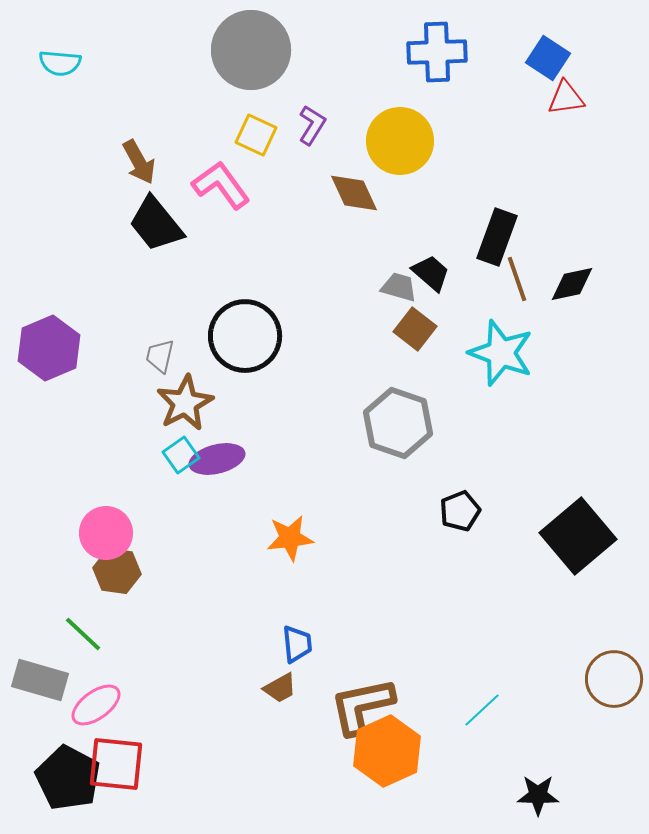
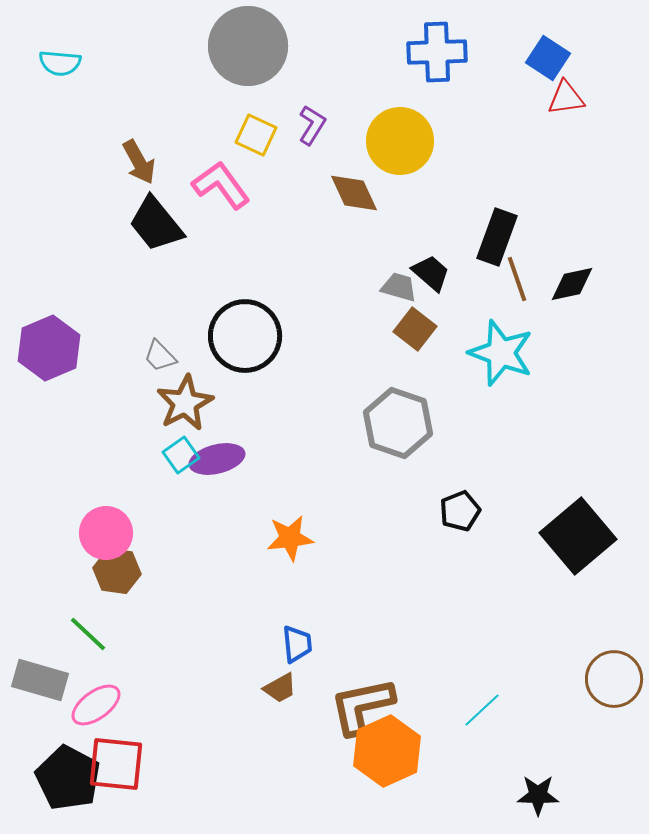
gray circle at (251, 50): moved 3 px left, 4 px up
gray trapezoid at (160, 356): rotated 57 degrees counterclockwise
green line at (83, 634): moved 5 px right
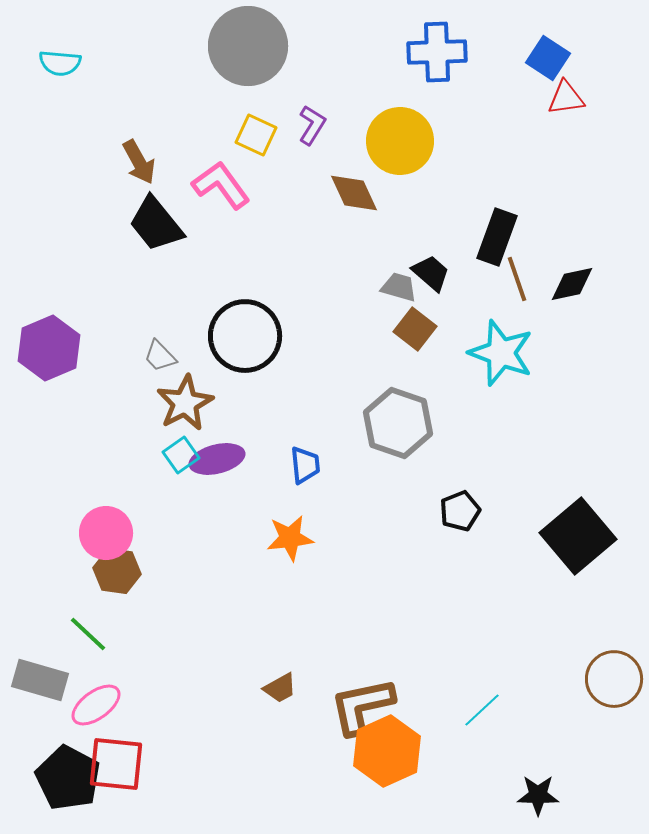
blue trapezoid at (297, 644): moved 8 px right, 179 px up
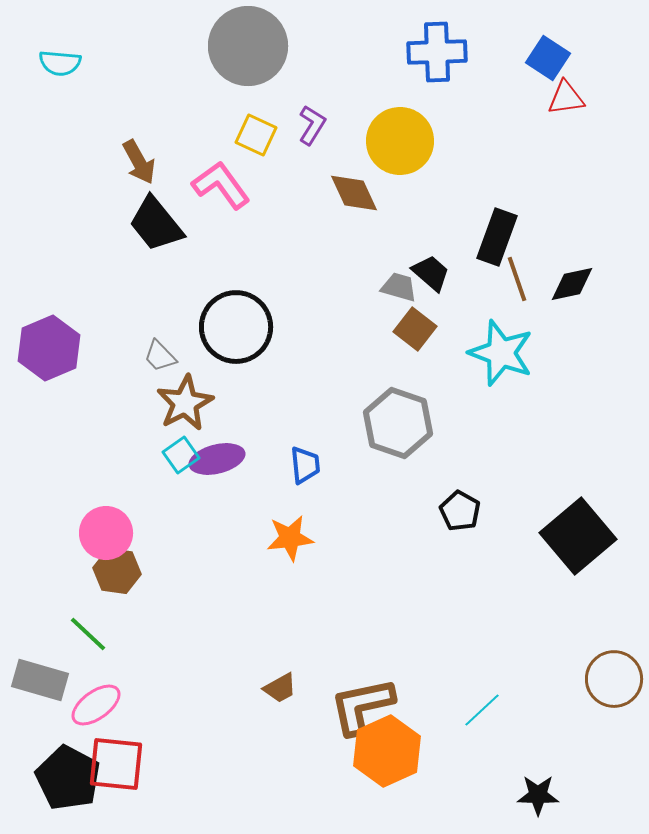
black circle at (245, 336): moved 9 px left, 9 px up
black pentagon at (460, 511): rotated 21 degrees counterclockwise
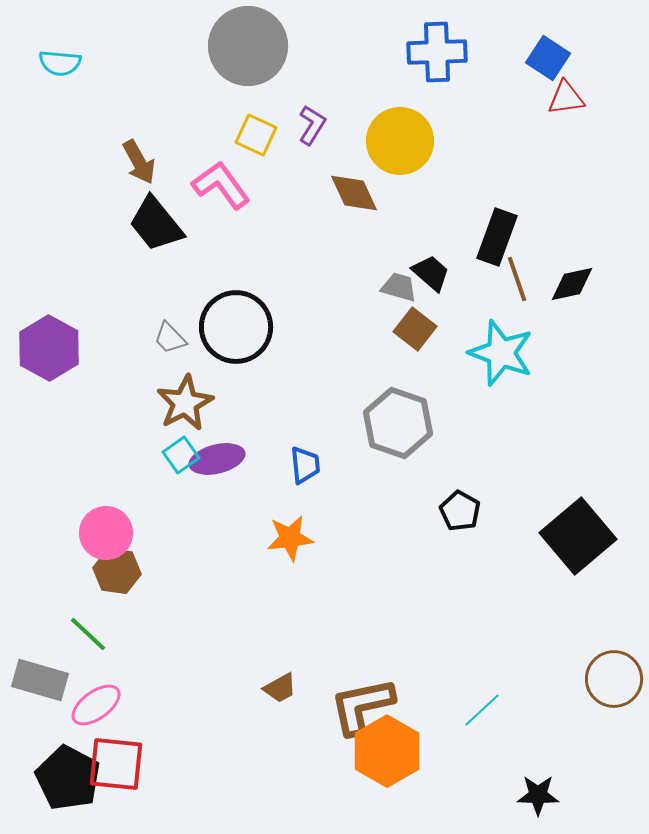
purple hexagon at (49, 348): rotated 8 degrees counterclockwise
gray trapezoid at (160, 356): moved 10 px right, 18 px up
orange hexagon at (387, 751): rotated 6 degrees counterclockwise
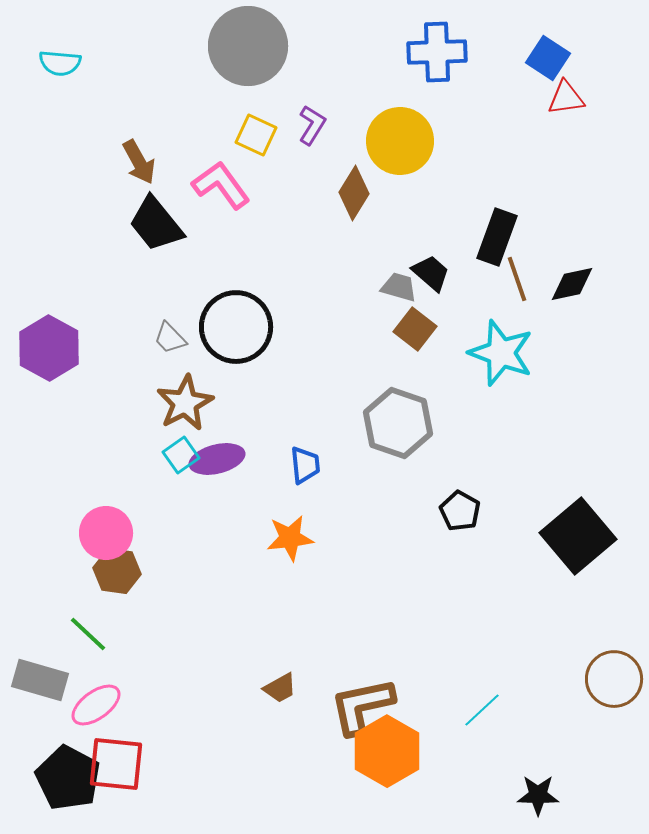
brown diamond at (354, 193): rotated 56 degrees clockwise
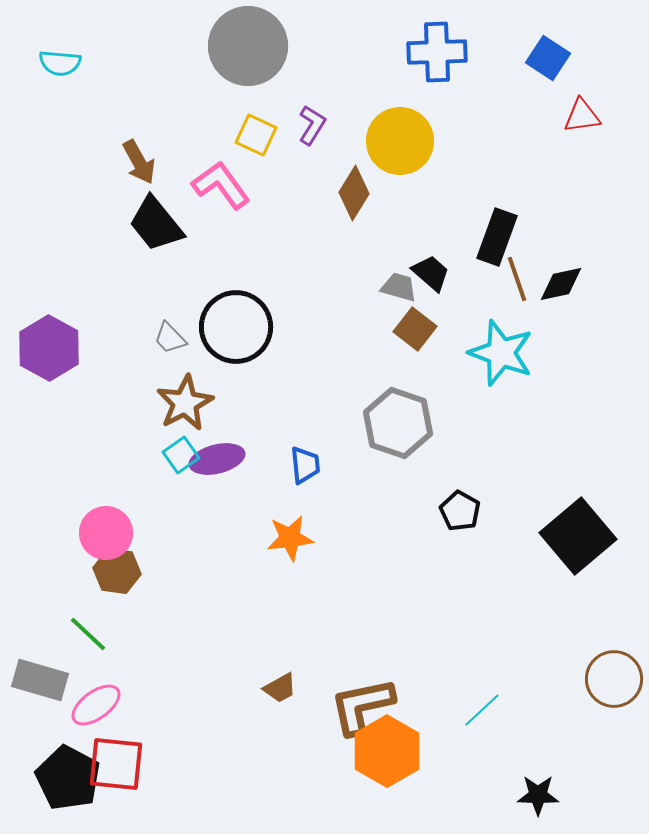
red triangle at (566, 98): moved 16 px right, 18 px down
black diamond at (572, 284): moved 11 px left
